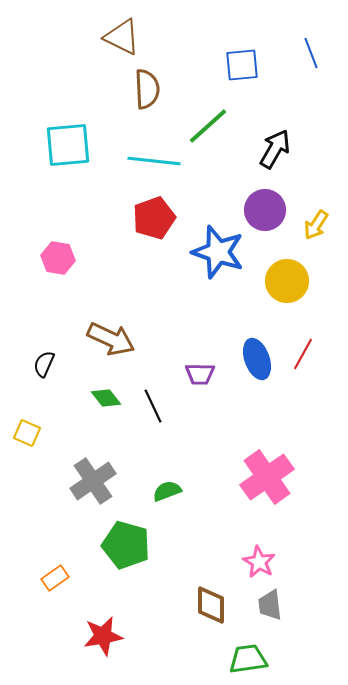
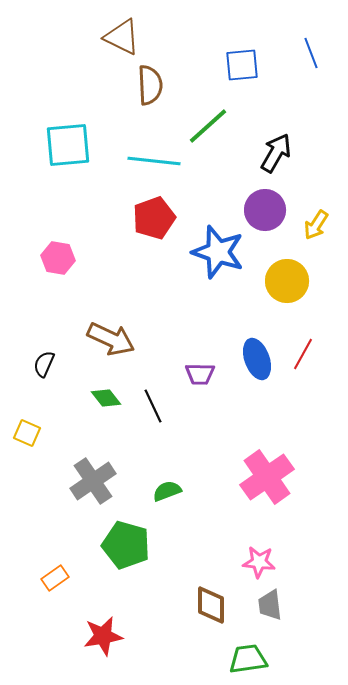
brown semicircle: moved 3 px right, 4 px up
black arrow: moved 1 px right, 4 px down
pink star: rotated 24 degrees counterclockwise
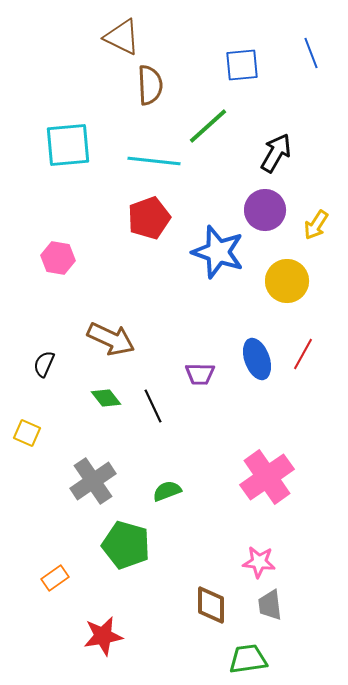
red pentagon: moved 5 px left
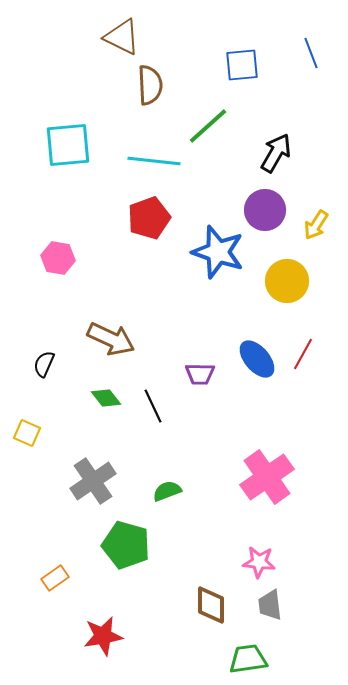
blue ellipse: rotated 21 degrees counterclockwise
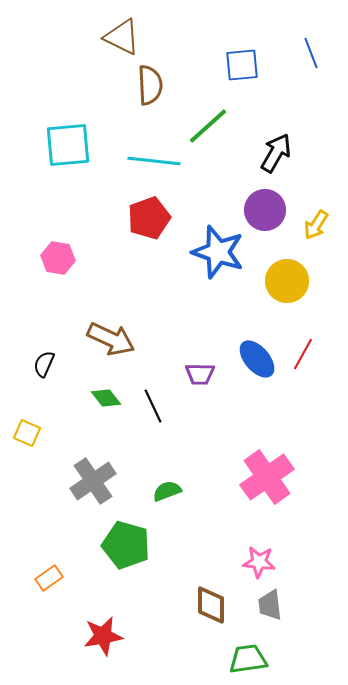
orange rectangle: moved 6 px left
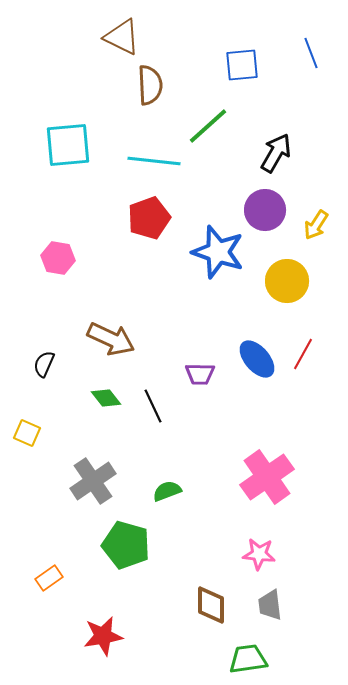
pink star: moved 8 px up
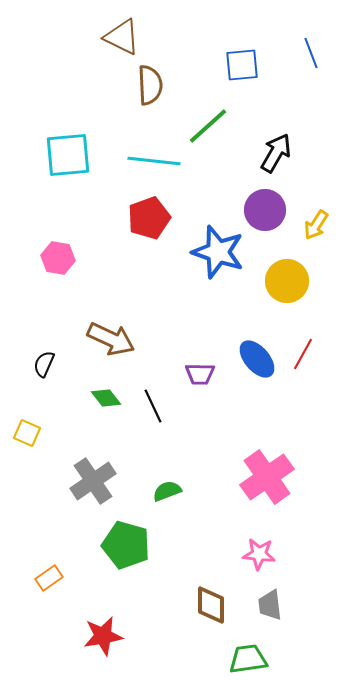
cyan square: moved 10 px down
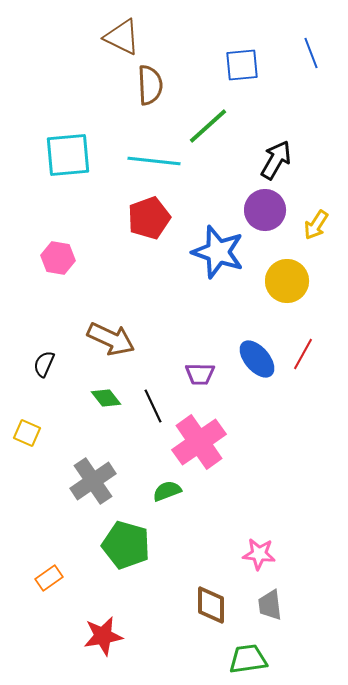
black arrow: moved 7 px down
pink cross: moved 68 px left, 35 px up
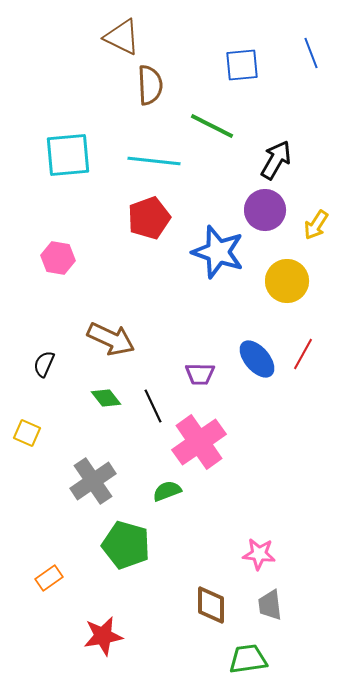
green line: moved 4 px right; rotated 69 degrees clockwise
